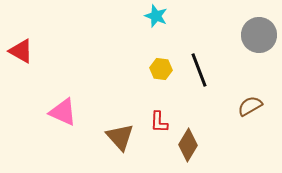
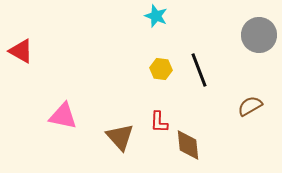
pink triangle: moved 4 px down; rotated 12 degrees counterclockwise
brown diamond: rotated 36 degrees counterclockwise
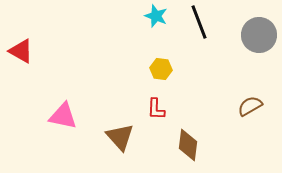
black line: moved 48 px up
red L-shape: moved 3 px left, 13 px up
brown diamond: rotated 12 degrees clockwise
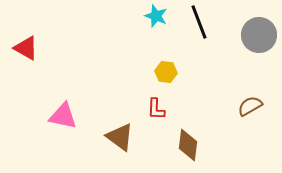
red triangle: moved 5 px right, 3 px up
yellow hexagon: moved 5 px right, 3 px down
brown triangle: rotated 12 degrees counterclockwise
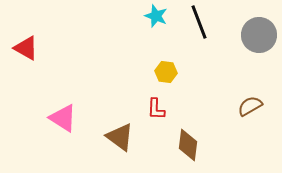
pink triangle: moved 2 px down; rotated 20 degrees clockwise
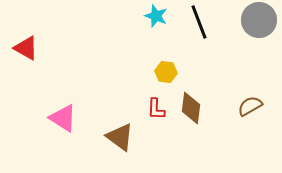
gray circle: moved 15 px up
brown diamond: moved 3 px right, 37 px up
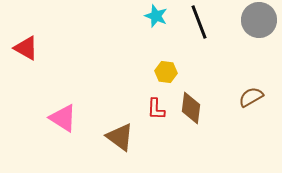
brown semicircle: moved 1 px right, 9 px up
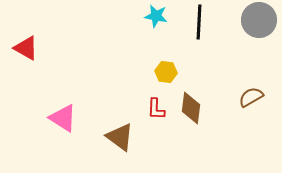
cyan star: rotated 10 degrees counterclockwise
black line: rotated 24 degrees clockwise
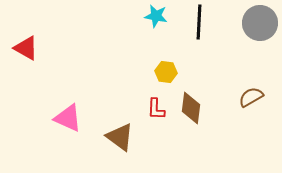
gray circle: moved 1 px right, 3 px down
pink triangle: moved 5 px right; rotated 8 degrees counterclockwise
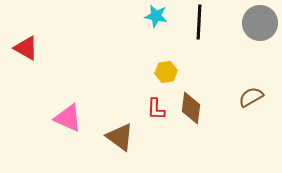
yellow hexagon: rotated 15 degrees counterclockwise
